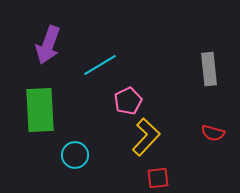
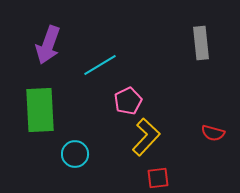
gray rectangle: moved 8 px left, 26 px up
cyan circle: moved 1 px up
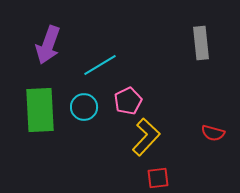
cyan circle: moved 9 px right, 47 px up
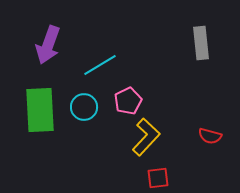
red semicircle: moved 3 px left, 3 px down
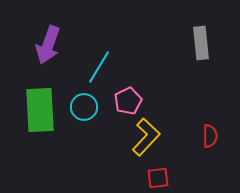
cyan line: moved 1 px left, 2 px down; rotated 28 degrees counterclockwise
red semicircle: rotated 105 degrees counterclockwise
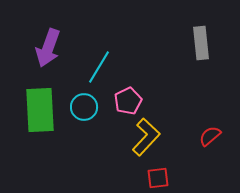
purple arrow: moved 3 px down
red semicircle: rotated 130 degrees counterclockwise
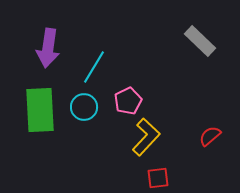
gray rectangle: moved 1 px left, 2 px up; rotated 40 degrees counterclockwise
purple arrow: rotated 12 degrees counterclockwise
cyan line: moved 5 px left
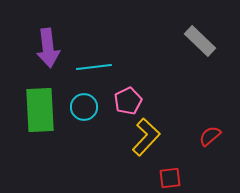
purple arrow: rotated 15 degrees counterclockwise
cyan line: rotated 52 degrees clockwise
red square: moved 12 px right
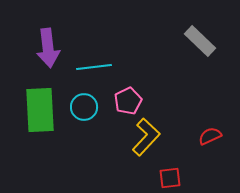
red semicircle: rotated 15 degrees clockwise
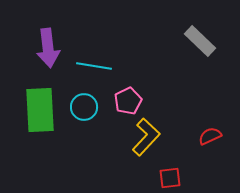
cyan line: moved 1 px up; rotated 16 degrees clockwise
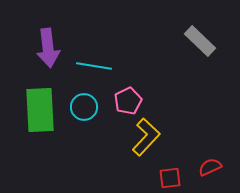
red semicircle: moved 31 px down
